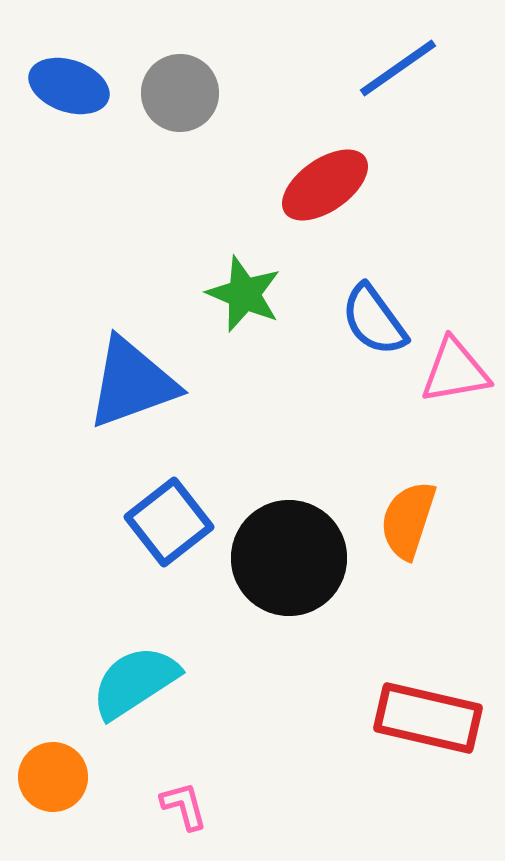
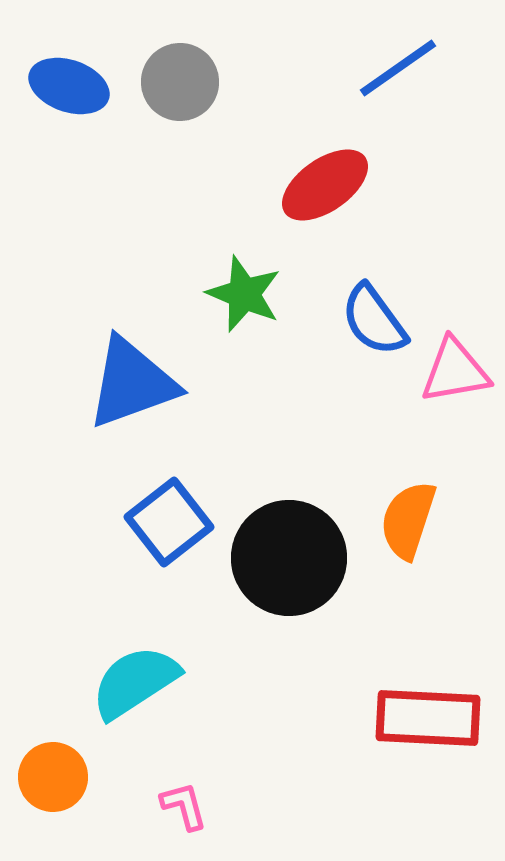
gray circle: moved 11 px up
red rectangle: rotated 10 degrees counterclockwise
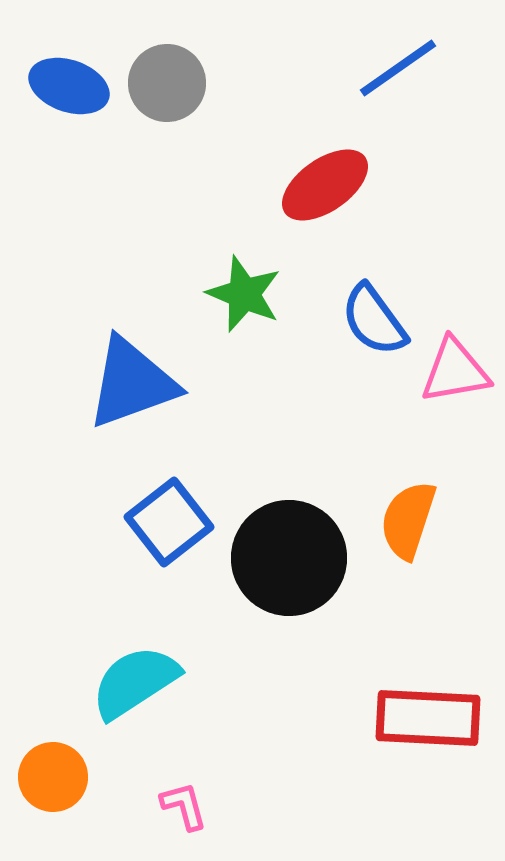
gray circle: moved 13 px left, 1 px down
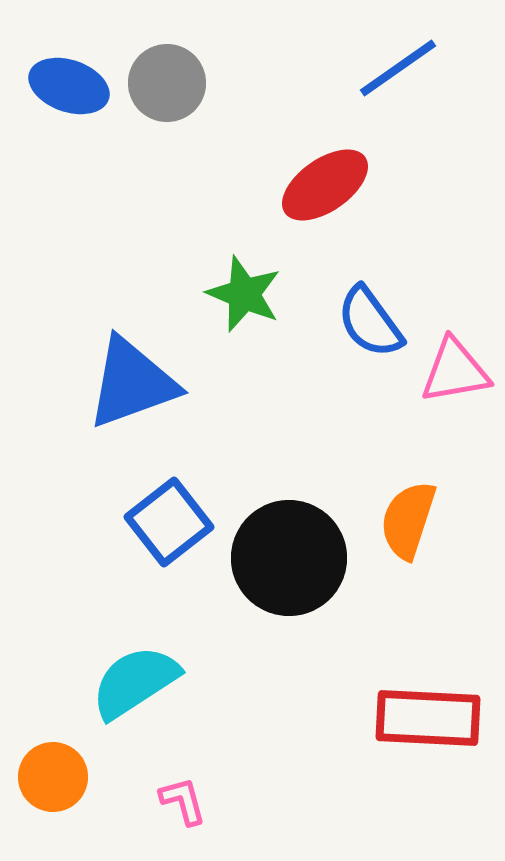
blue semicircle: moved 4 px left, 2 px down
pink L-shape: moved 1 px left, 5 px up
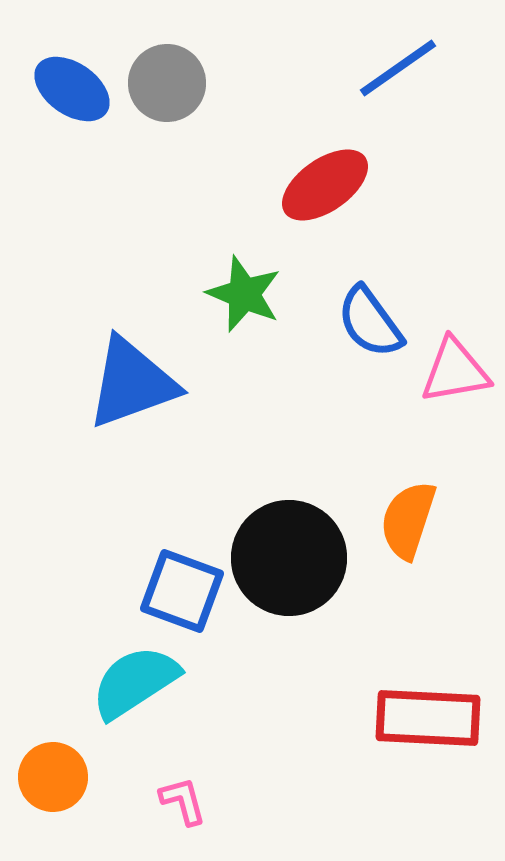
blue ellipse: moved 3 px right, 3 px down; rotated 16 degrees clockwise
blue square: moved 13 px right, 69 px down; rotated 32 degrees counterclockwise
